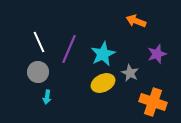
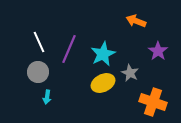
purple star: moved 1 px right, 3 px up; rotated 18 degrees counterclockwise
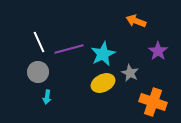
purple line: rotated 52 degrees clockwise
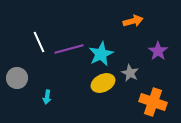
orange arrow: moved 3 px left; rotated 144 degrees clockwise
cyan star: moved 2 px left
gray circle: moved 21 px left, 6 px down
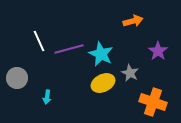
white line: moved 1 px up
cyan star: rotated 20 degrees counterclockwise
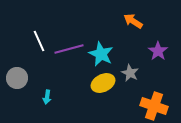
orange arrow: rotated 132 degrees counterclockwise
orange cross: moved 1 px right, 4 px down
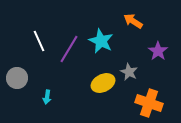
purple line: rotated 44 degrees counterclockwise
cyan star: moved 13 px up
gray star: moved 1 px left, 1 px up
orange cross: moved 5 px left, 3 px up
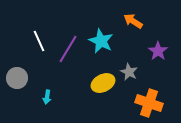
purple line: moved 1 px left
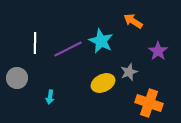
white line: moved 4 px left, 2 px down; rotated 25 degrees clockwise
purple line: rotated 32 degrees clockwise
gray star: rotated 24 degrees clockwise
cyan arrow: moved 3 px right
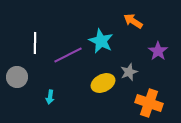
purple line: moved 6 px down
gray circle: moved 1 px up
